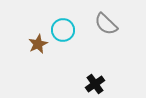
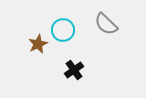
black cross: moved 21 px left, 14 px up
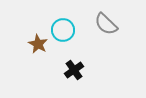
brown star: rotated 18 degrees counterclockwise
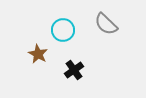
brown star: moved 10 px down
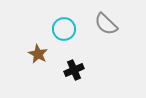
cyan circle: moved 1 px right, 1 px up
black cross: rotated 12 degrees clockwise
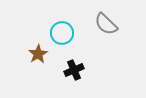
cyan circle: moved 2 px left, 4 px down
brown star: rotated 12 degrees clockwise
